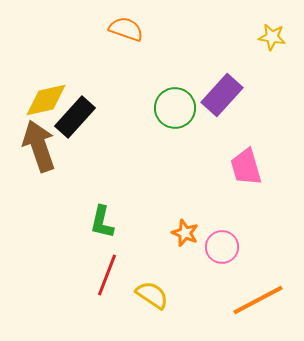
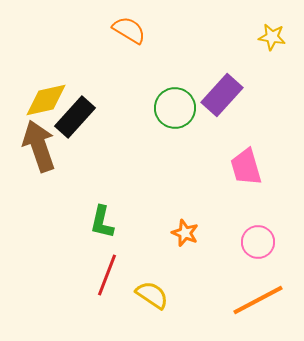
orange semicircle: moved 3 px right, 1 px down; rotated 12 degrees clockwise
pink circle: moved 36 px right, 5 px up
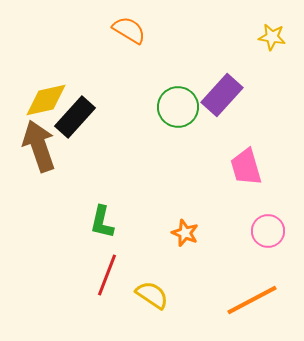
green circle: moved 3 px right, 1 px up
pink circle: moved 10 px right, 11 px up
orange line: moved 6 px left
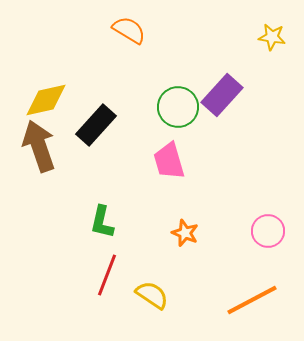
black rectangle: moved 21 px right, 8 px down
pink trapezoid: moved 77 px left, 6 px up
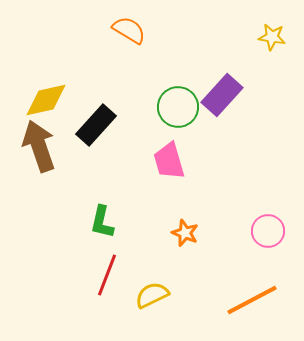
yellow semicircle: rotated 60 degrees counterclockwise
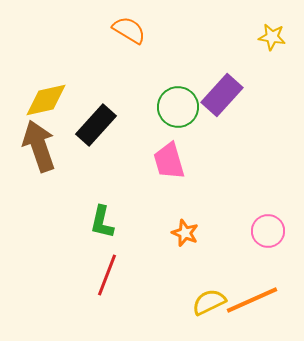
yellow semicircle: moved 57 px right, 7 px down
orange line: rotated 4 degrees clockwise
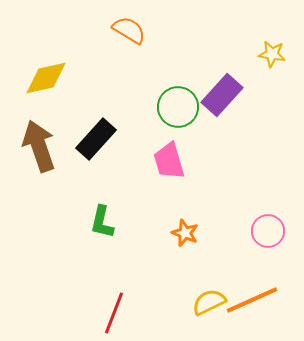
yellow star: moved 17 px down
yellow diamond: moved 22 px up
black rectangle: moved 14 px down
red line: moved 7 px right, 38 px down
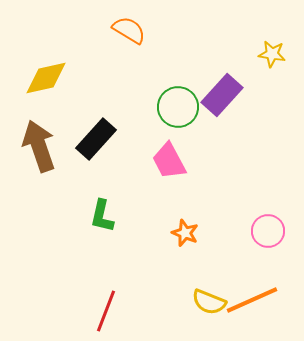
pink trapezoid: rotated 12 degrees counterclockwise
green L-shape: moved 6 px up
yellow semicircle: rotated 132 degrees counterclockwise
red line: moved 8 px left, 2 px up
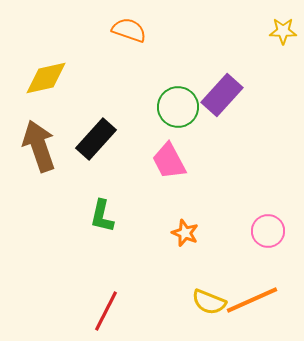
orange semicircle: rotated 12 degrees counterclockwise
yellow star: moved 11 px right, 23 px up; rotated 8 degrees counterclockwise
red line: rotated 6 degrees clockwise
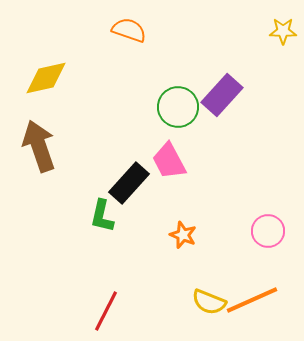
black rectangle: moved 33 px right, 44 px down
orange star: moved 2 px left, 2 px down
